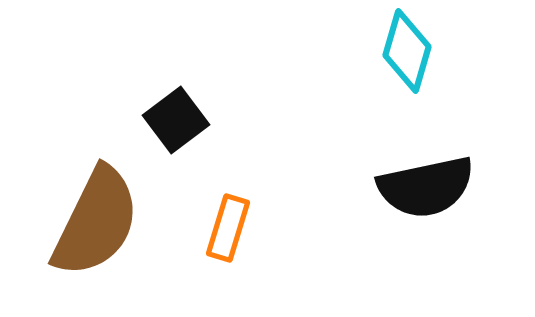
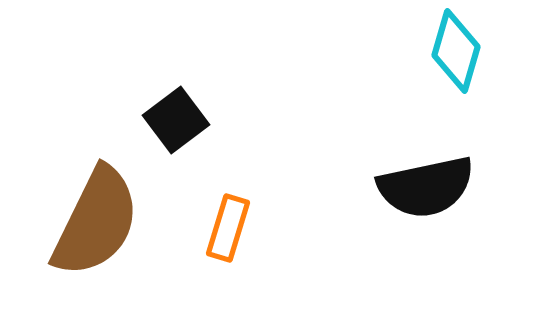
cyan diamond: moved 49 px right
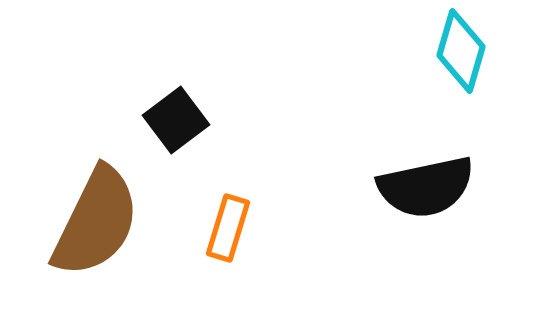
cyan diamond: moved 5 px right
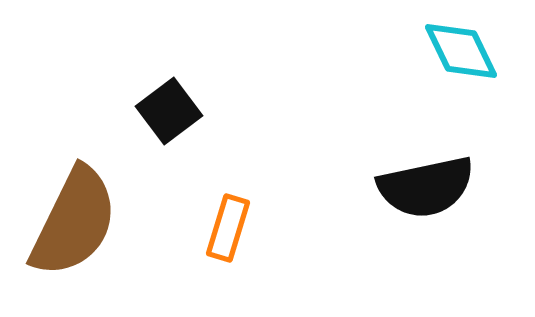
cyan diamond: rotated 42 degrees counterclockwise
black square: moved 7 px left, 9 px up
brown semicircle: moved 22 px left
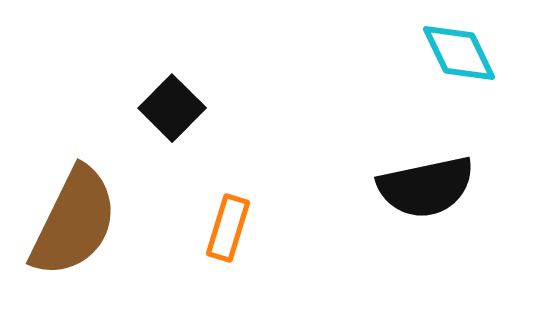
cyan diamond: moved 2 px left, 2 px down
black square: moved 3 px right, 3 px up; rotated 8 degrees counterclockwise
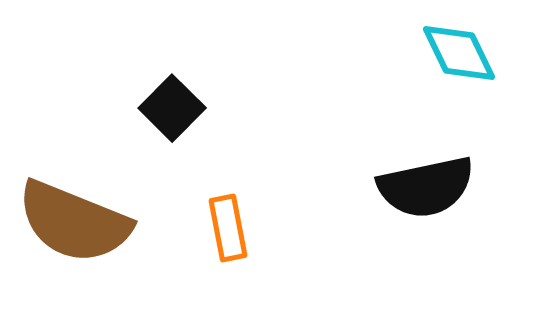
brown semicircle: rotated 86 degrees clockwise
orange rectangle: rotated 28 degrees counterclockwise
